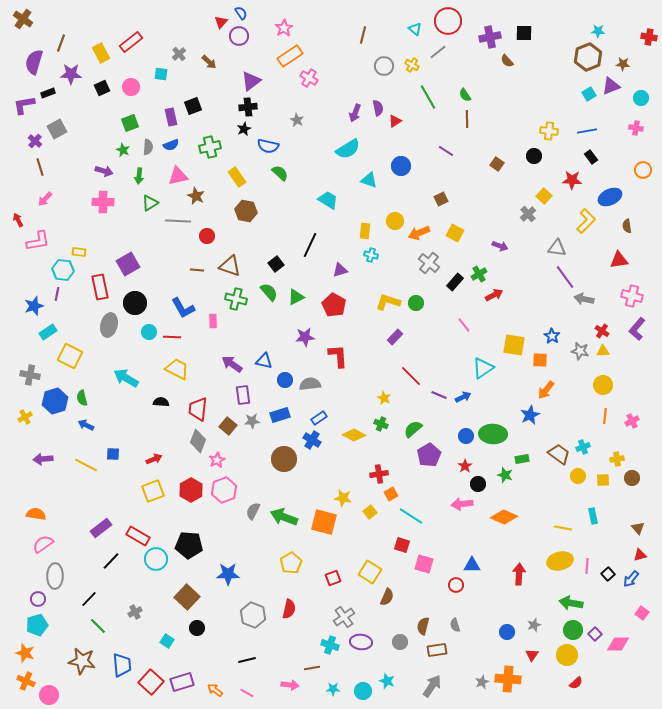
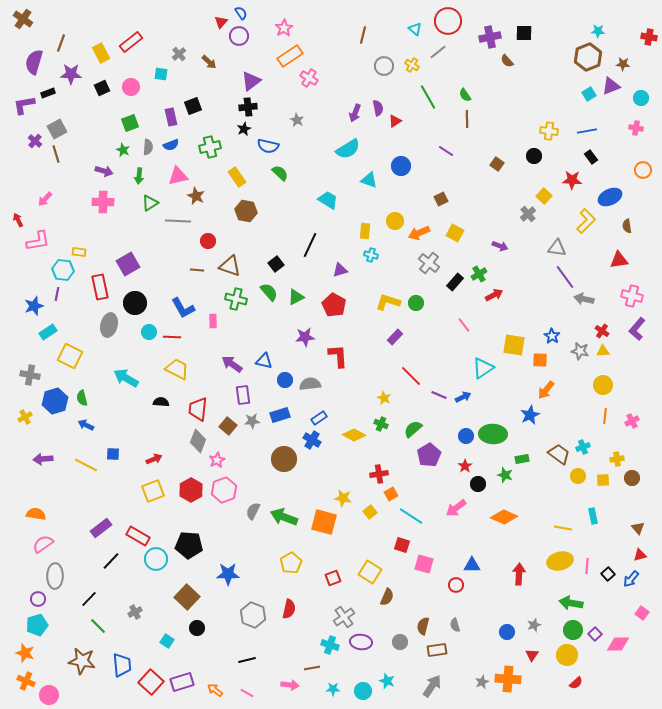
brown line at (40, 167): moved 16 px right, 13 px up
red circle at (207, 236): moved 1 px right, 5 px down
pink arrow at (462, 504): moved 6 px left, 4 px down; rotated 30 degrees counterclockwise
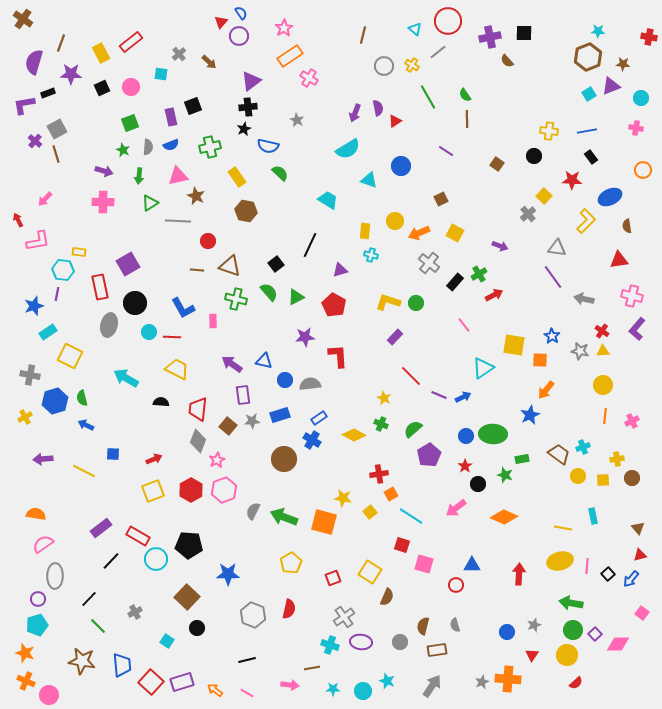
purple line at (565, 277): moved 12 px left
yellow line at (86, 465): moved 2 px left, 6 px down
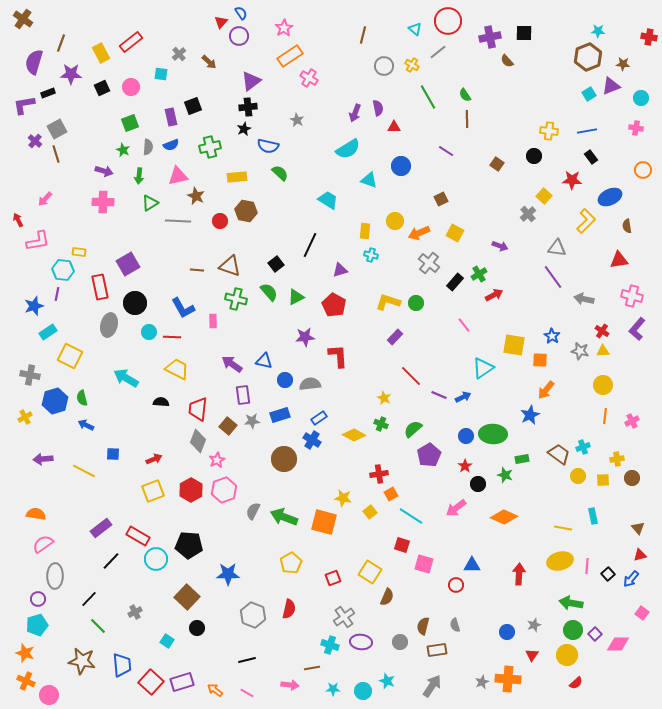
red triangle at (395, 121): moved 1 px left, 6 px down; rotated 32 degrees clockwise
yellow rectangle at (237, 177): rotated 60 degrees counterclockwise
red circle at (208, 241): moved 12 px right, 20 px up
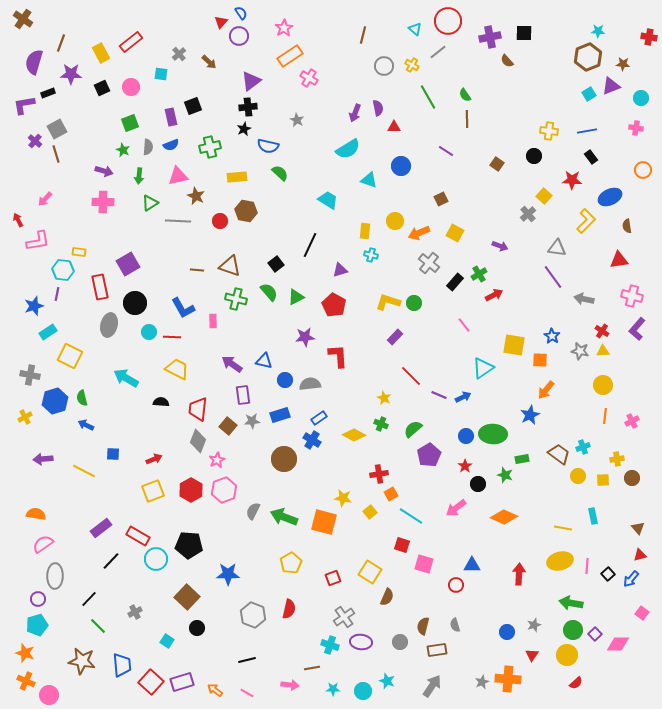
green circle at (416, 303): moved 2 px left
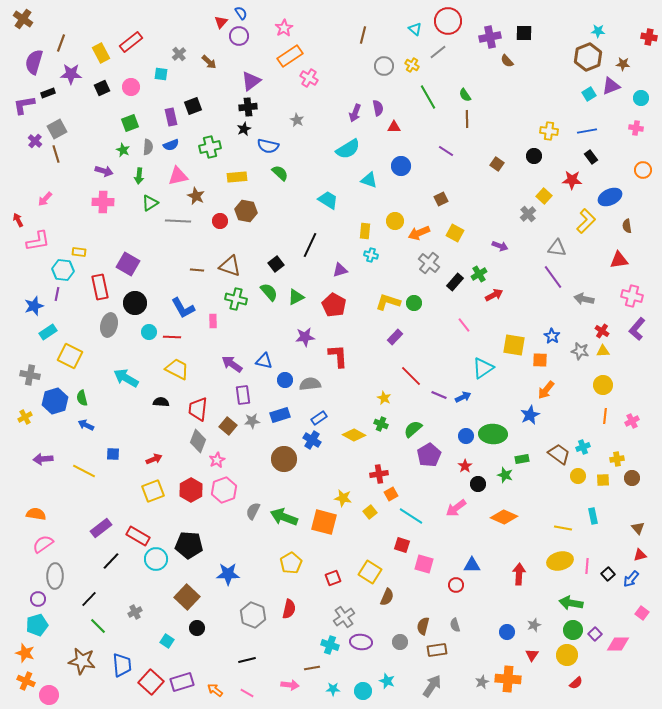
purple square at (128, 264): rotated 30 degrees counterclockwise
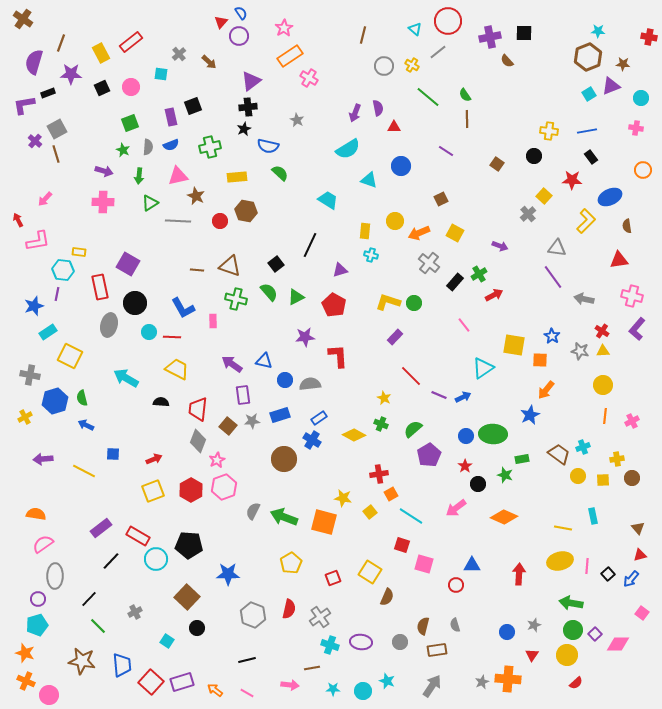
green line at (428, 97): rotated 20 degrees counterclockwise
pink hexagon at (224, 490): moved 3 px up
gray cross at (344, 617): moved 24 px left
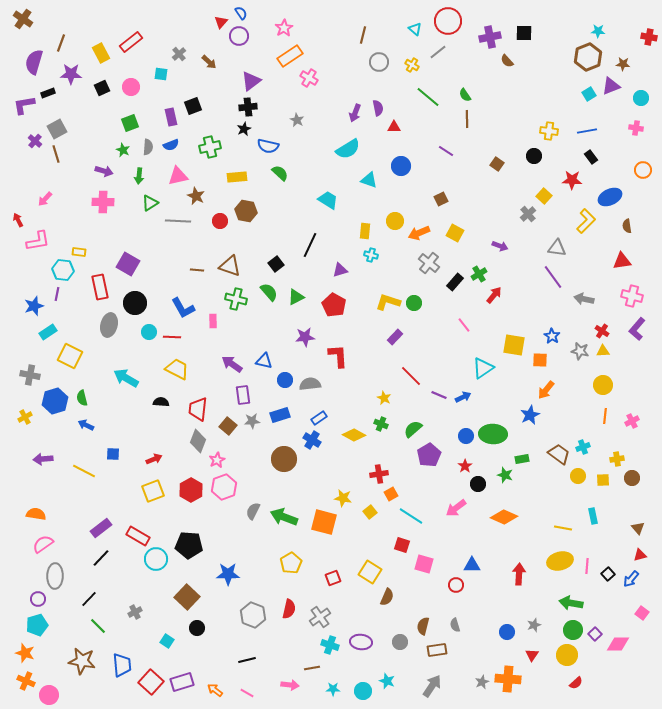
gray circle at (384, 66): moved 5 px left, 4 px up
red triangle at (619, 260): moved 3 px right, 1 px down
red arrow at (494, 295): rotated 24 degrees counterclockwise
black line at (111, 561): moved 10 px left, 3 px up
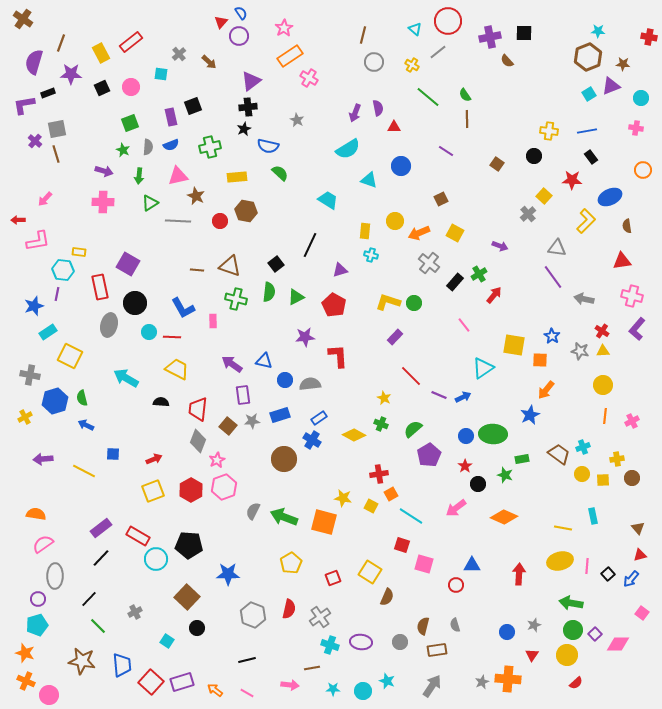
gray circle at (379, 62): moved 5 px left
gray square at (57, 129): rotated 18 degrees clockwise
red arrow at (18, 220): rotated 64 degrees counterclockwise
green semicircle at (269, 292): rotated 48 degrees clockwise
yellow circle at (578, 476): moved 4 px right, 2 px up
yellow square at (370, 512): moved 1 px right, 6 px up; rotated 24 degrees counterclockwise
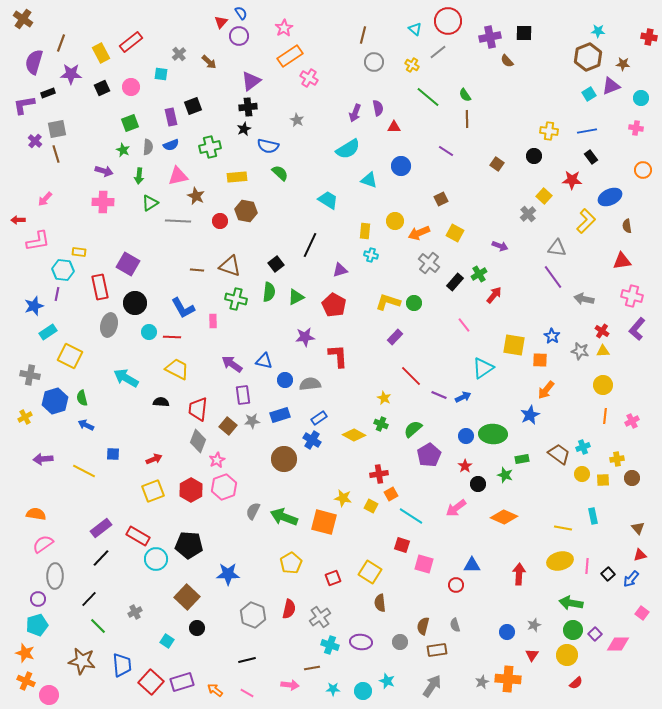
brown semicircle at (387, 597): moved 7 px left, 6 px down; rotated 150 degrees clockwise
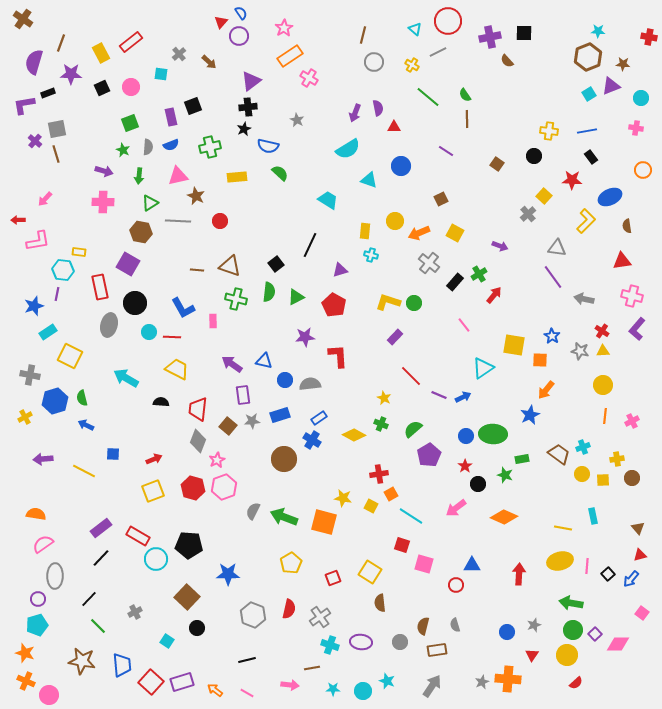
gray line at (438, 52): rotated 12 degrees clockwise
brown hexagon at (246, 211): moved 105 px left, 21 px down
red hexagon at (191, 490): moved 2 px right, 2 px up; rotated 15 degrees counterclockwise
